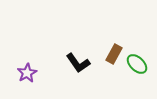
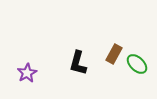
black L-shape: rotated 50 degrees clockwise
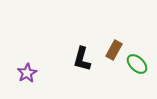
brown rectangle: moved 4 px up
black L-shape: moved 4 px right, 4 px up
